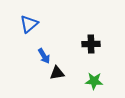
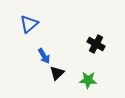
black cross: moved 5 px right; rotated 30 degrees clockwise
black triangle: rotated 35 degrees counterclockwise
green star: moved 6 px left, 1 px up
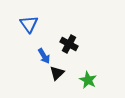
blue triangle: rotated 24 degrees counterclockwise
black cross: moved 27 px left
green star: rotated 24 degrees clockwise
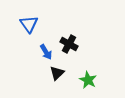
blue arrow: moved 2 px right, 4 px up
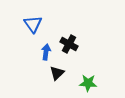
blue triangle: moved 4 px right
blue arrow: rotated 140 degrees counterclockwise
green star: moved 3 px down; rotated 24 degrees counterclockwise
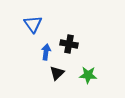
black cross: rotated 18 degrees counterclockwise
green star: moved 8 px up
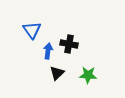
blue triangle: moved 1 px left, 6 px down
blue arrow: moved 2 px right, 1 px up
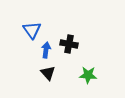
blue arrow: moved 2 px left, 1 px up
black triangle: moved 9 px left; rotated 28 degrees counterclockwise
